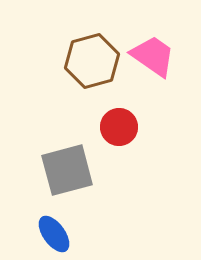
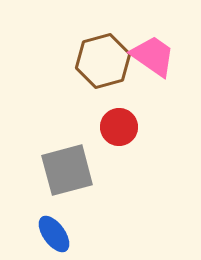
brown hexagon: moved 11 px right
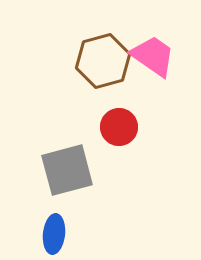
blue ellipse: rotated 42 degrees clockwise
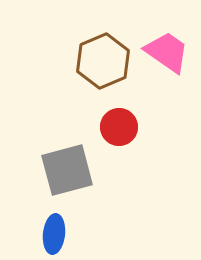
pink trapezoid: moved 14 px right, 4 px up
brown hexagon: rotated 8 degrees counterclockwise
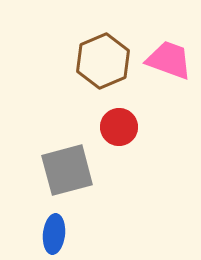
pink trapezoid: moved 2 px right, 8 px down; rotated 15 degrees counterclockwise
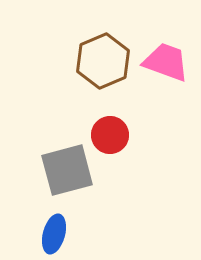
pink trapezoid: moved 3 px left, 2 px down
red circle: moved 9 px left, 8 px down
blue ellipse: rotated 9 degrees clockwise
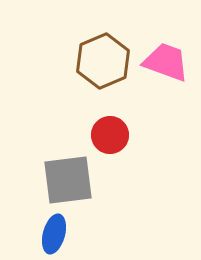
gray square: moved 1 px right, 10 px down; rotated 8 degrees clockwise
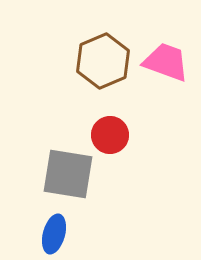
gray square: moved 6 px up; rotated 16 degrees clockwise
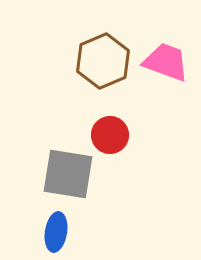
blue ellipse: moved 2 px right, 2 px up; rotated 6 degrees counterclockwise
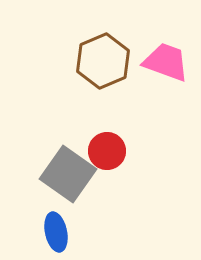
red circle: moved 3 px left, 16 px down
gray square: rotated 26 degrees clockwise
blue ellipse: rotated 21 degrees counterclockwise
